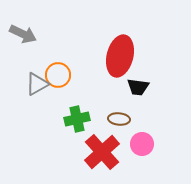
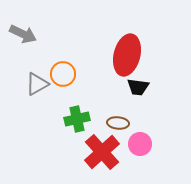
red ellipse: moved 7 px right, 1 px up
orange circle: moved 5 px right, 1 px up
brown ellipse: moved 1 px left, 4 px down
pink circle: moved 2 px left
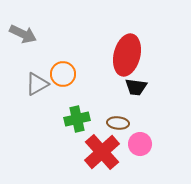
black trapezoid: moved 2 px left
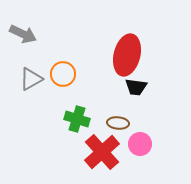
gray triangle: moved 6 px left, 5 px up
green cross: rotated 30 degrees clockwise
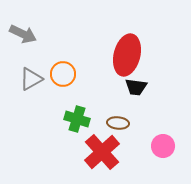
pink circle: moved 23 px right, 2 px down
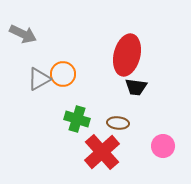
gray triangle: moved 8 px right
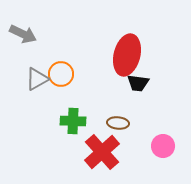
orange circle: moved 2 px left
gray triangle: moved 2 px left
black trapezoid: moved 2 px right, 4 px up
green cross: moved 4 px left, 2 px down; rotated 15 degrees counterclockwise
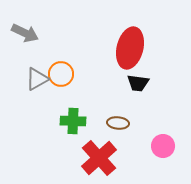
gray arrow: moved 2 px right, 1 px up
red ellipse: moved 3 px right, 7 px up
red cross: moved 3 px left, 6 px down
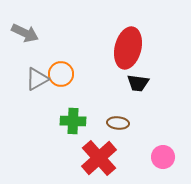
red ellipse: moved 2 px left
pink circle: moved 11 px down
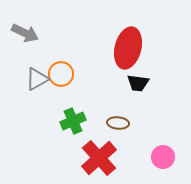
green cross: rotated 25 degrees counterclockwise
